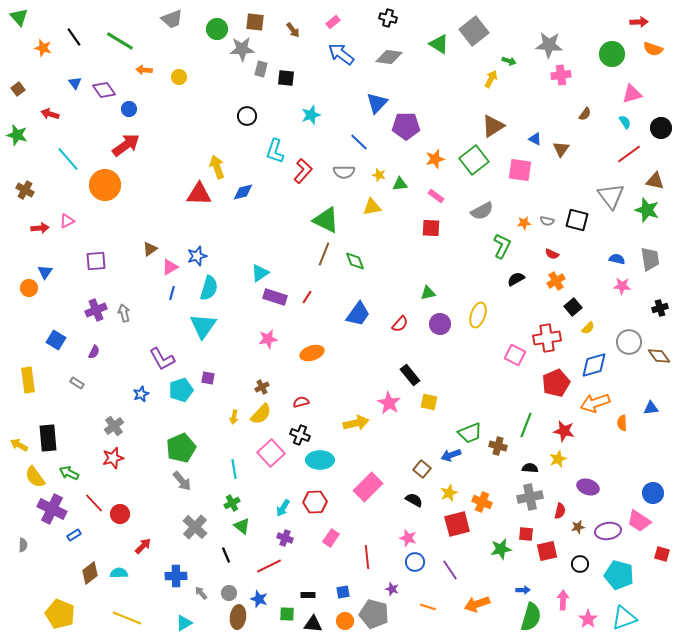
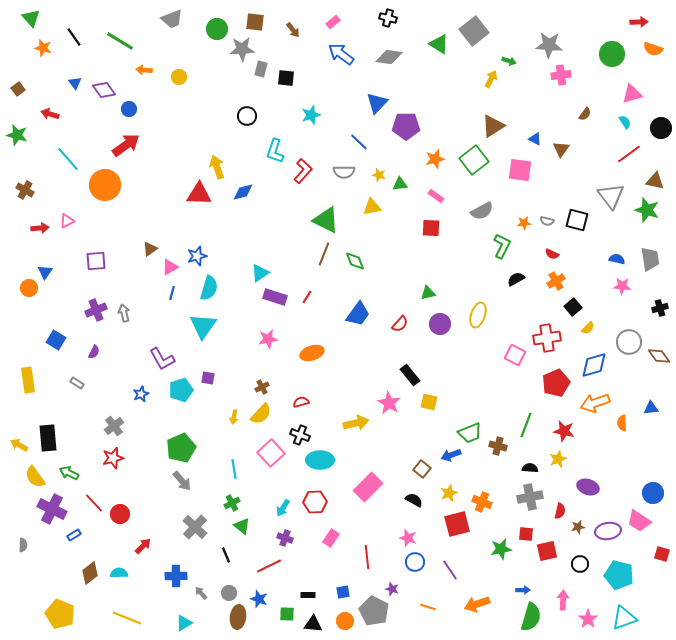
green triangle at (19, 17): moved 12 px right, 1 px down
gray pentagon at (374, 614): moved 3 px up; rotated 12 degrees clockwise
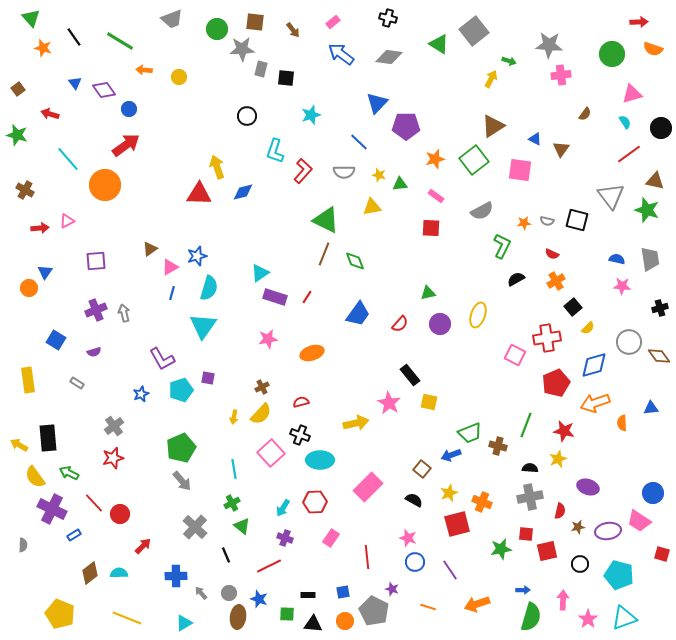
purple semicircle at (94, 352): rotated 48 degrees clockwise
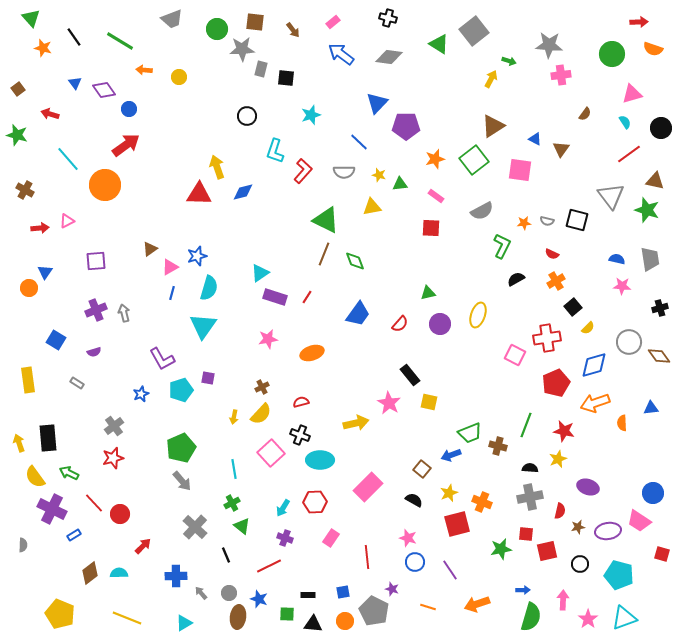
yellow arrow at (19, 445): moved 2 px up; rotated 42 degrees clockwise
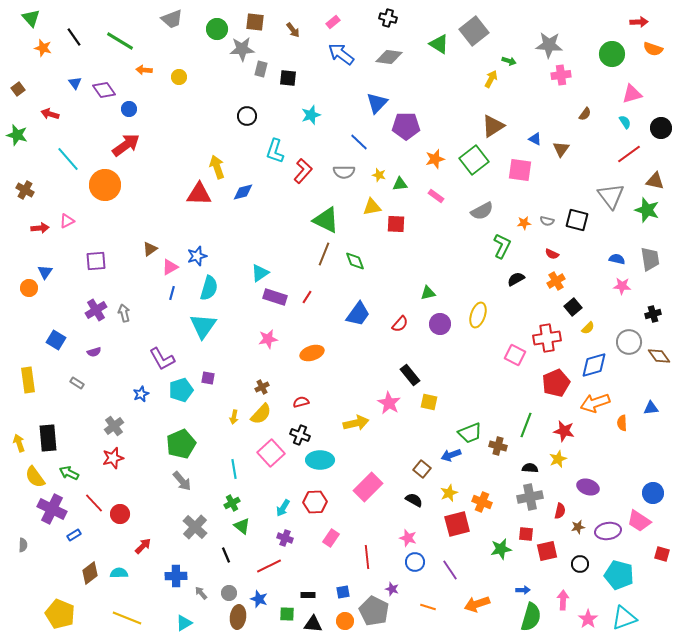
black square at (286, 78): moved 2 px right
red square at (431, 228): moved 35 px left, 4 px up
black cross at (660, 308): moved 7 px left, 6 px down
purple cross at (96, 310): rotated 10 degrees counterclockwise
green pentagon at (181, 448): moved 4 px up
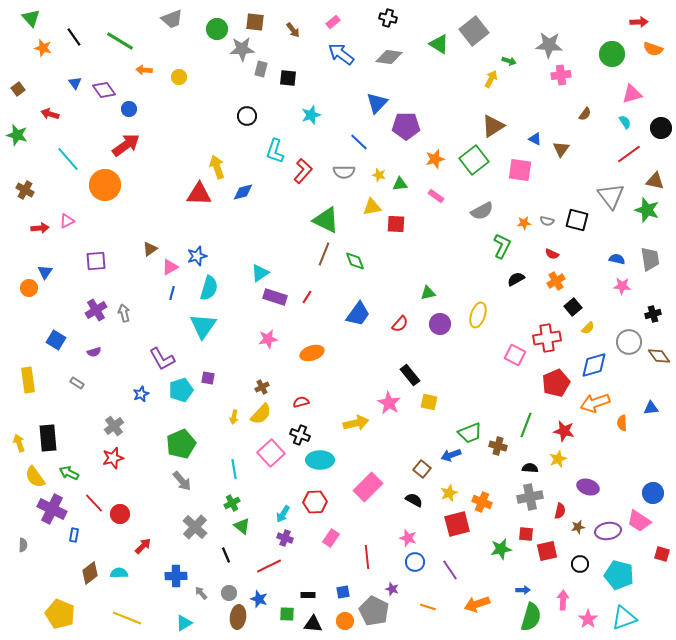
cyan arrow at (283, 508): moved 6 px down
blue rectangle at (74, 535): rotated 48 degrees counterclockwise
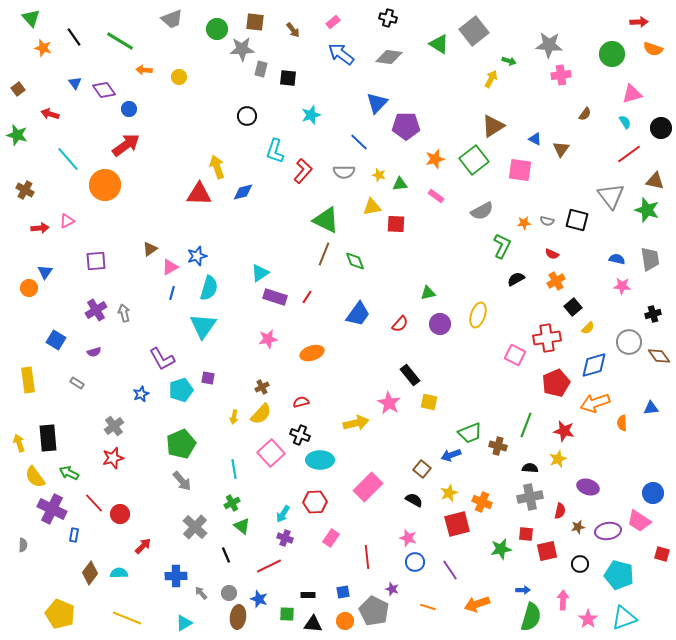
brown diamond at (90, 573): rotated 15 degrees counterclockwise
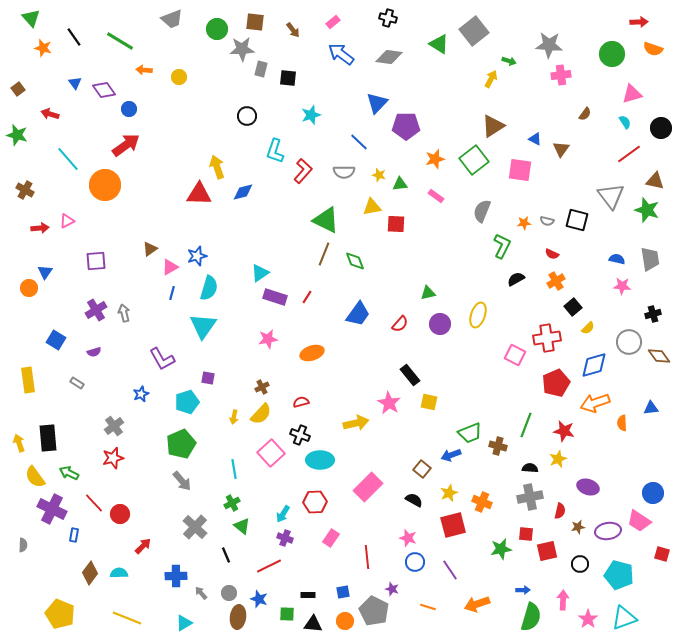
gray semicircle at (482, 211): rotated 140 degrees clockwise
cyan pentagon at (181, 390): moved 6 px right, 12 px down
red square at (457, 524): moved 4 px left, 1 px down
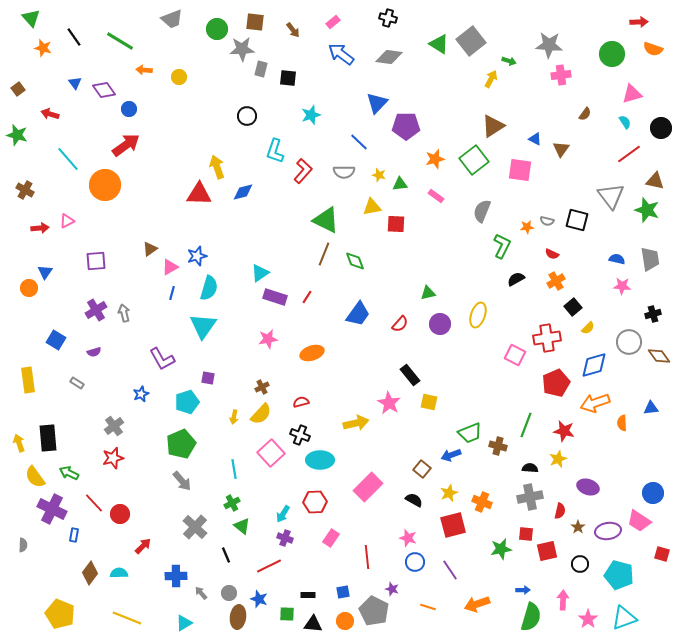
gray square at (474, 31): moved 3 px left, 10 px down
orange star at (524, 223): moved 3 px right, 4 px down
brown star at (578, 527): rotated 24 degrees counterclockwise
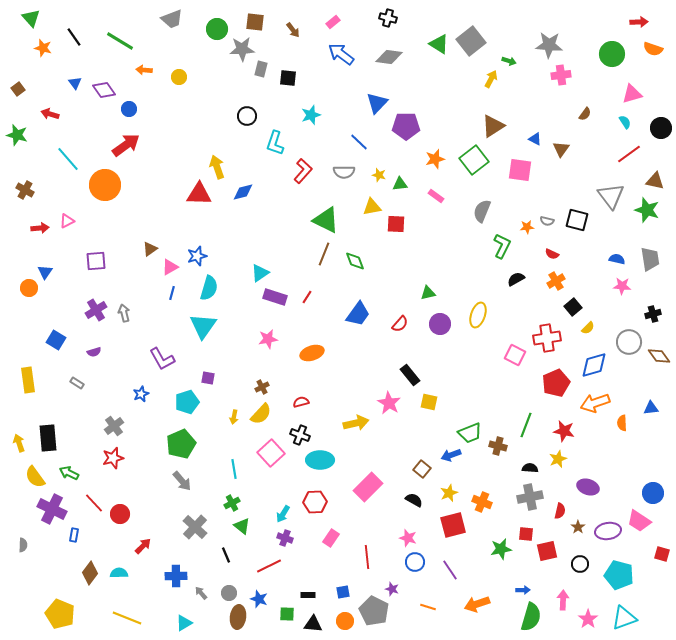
cyan L-shape at (275, 151): moved 8 px up
